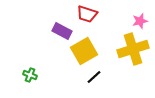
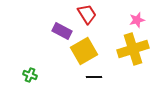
red trapezoid: rotated 140 degrees counterclockwise
pink star: moved 3 px left, 1 px up
black line: rotated 42 degrees clockwise
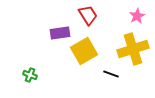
red trapezoid: moved 1 px right, 1 px down
pink star: moved 4 px up; rotated 14 degrees counterclockwise
purple rectangle: moved 2 px left, 2 px down; rotated 36 degrees counterclockwise
black line: moved 17 px right, 3 px up; rotated 21 degrees clockwise
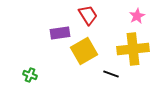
yellow cross: rotated 12 degrees clockwise
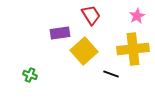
red trapezoid: moved 3 px right
yellow square: rotated 12 degrees counterclockwise
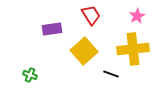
purple rectangle: moved 8 px left, 4 px up
